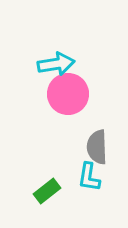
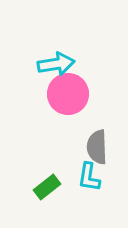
green rectangle: moved 4 px up
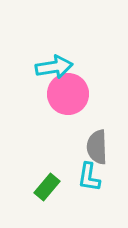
cyan arrow: moved 2 px left, 3 px down
green rectangle: rotated 12 degrees counterclockwise
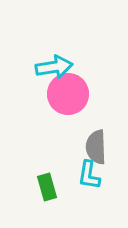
gray semicircle: moved 1 px left
cyan L-shape: moved 2 px up
green rectangle: rotated 56 degrees counterclockwise
